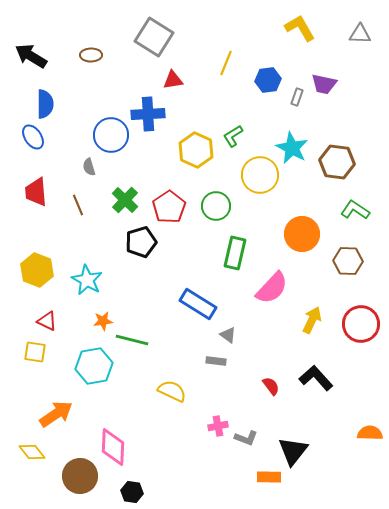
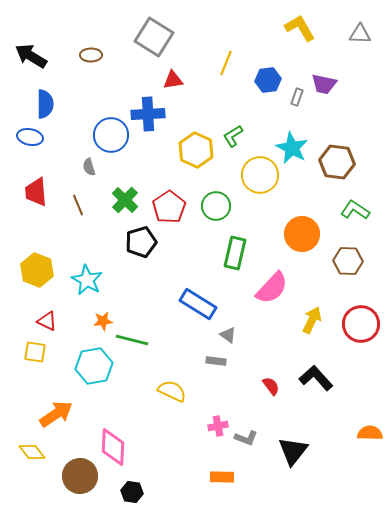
blue ellipse at (33, 137): moved 3 px left; rotated 45 degrees counterclockwise
orange rectangle at (269, 477): moved 47 px left
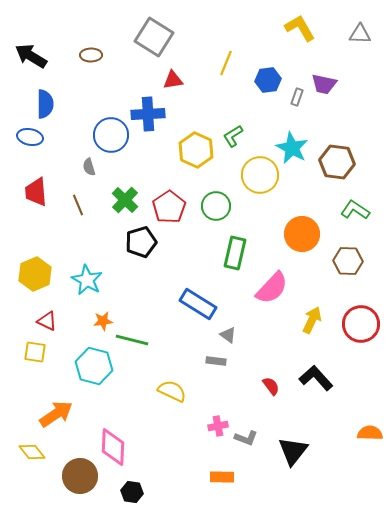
yellow hexagon at (37, 270): moved 2 px left, 4 px down; rotated 16 degrees clockwise
cyan hexagon at (94, 366): rotated 24 degrees clockwise
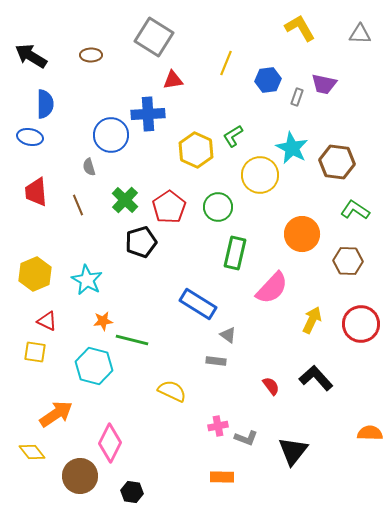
green circle at (216, 206): moved 2 px right, 1 px down
pink diamond at (113, 447): moved 3 px left, 4 px up; rotated 24 degrees clockwise
